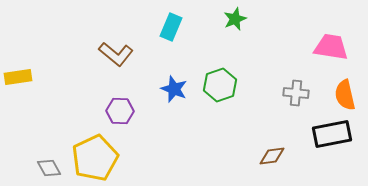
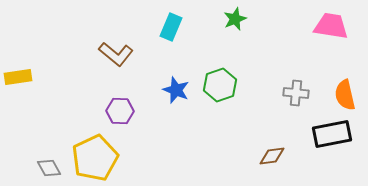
pink trapezoid: moved 21 px up
blue star: moved 2 px right, 1 px down
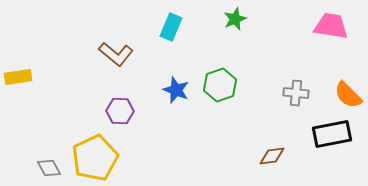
orange semicircle: moved 3 px right; rotated 32 degrees counterclockwise
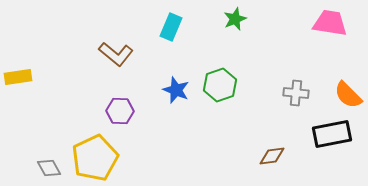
pink trapezoid: moved 1 px left, 3 px up
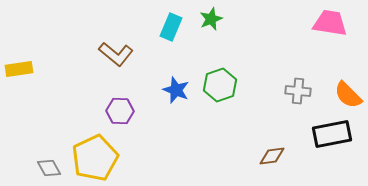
green star: moved 24 px left
yellow rectangle: moved 1 px right, 8 px up
gray cross: moved 2 px right, 2 px up
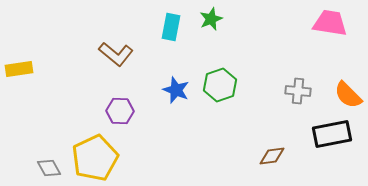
cyan rectangle: rotated 12 degrees counterclockwise
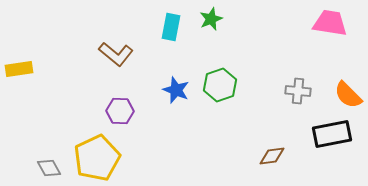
yellow pentagon: moved 2 px right
